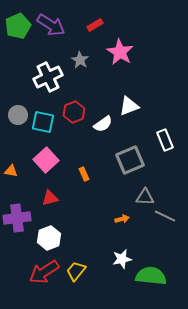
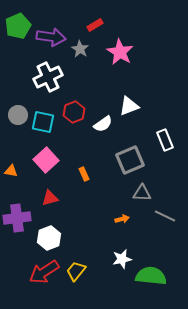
purple arrow: moved 12 px down; rotated 24 degrees counterclockwise
gray star: moved 11 px up
gray triangle: moved 3 px left, 4 px up
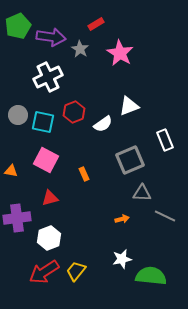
red rectangle: moved 1 px right, 1 px up
pink star: moved 1 px down
pink square: rotated 20 degrees counterclockwise
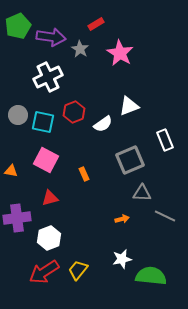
yellow trapezoid: moved 2 px right, 1 px up
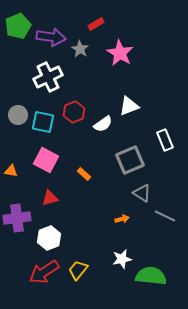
orange rectangle: rotated 24 degrees counterclockwise
gray triangle: rotated 30 degrees clockwise
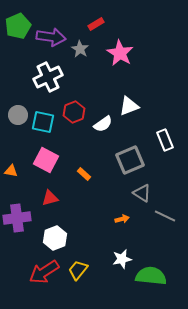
white hexagon: moved 6 px right
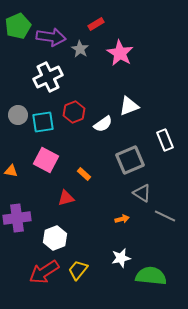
cyan square: rotated 20 degrees counterclockwise
red triangle: moved 16 px right
white star: moved 1 px left, 1 px up
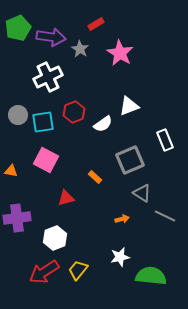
green pentagon: moved 2 px down
orange rectangle: moved 11 px right, 3 px down
white star: moved 1 px left, 1 px up
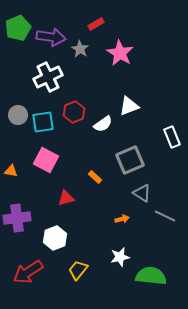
white rectangle: moved 7 px right, 3 px up
red arrow: moved 16 px left
